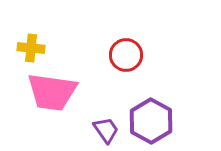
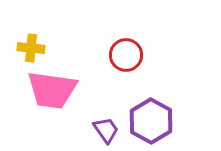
pink trapezoid: moved 2 px up
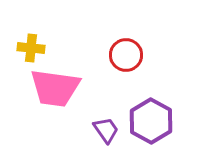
pink trapezoid: moved 3 px right, 2 px up
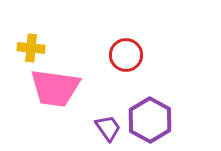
purple hexagon: moved 1 px left, 1 px up
purple trapezoid: moved 2 px right, 2 px up
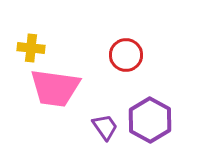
purple trapezoid: moved 3 px left, 1 px up
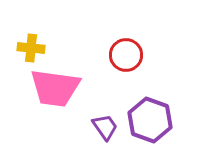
purple hexagon: rotated 9 degrees counterclockwise
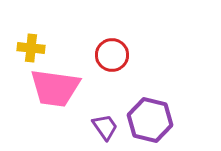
red circle: moved 14 px left
purple hexagon: rotated 6 degrees counterclockwise
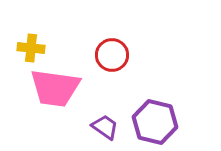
purple hexagon: moved 5 px right, 2 px down
purple trapezoid: rotated 20 degrees counterclockwise
